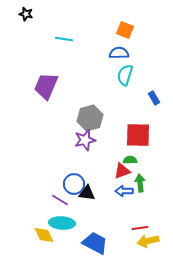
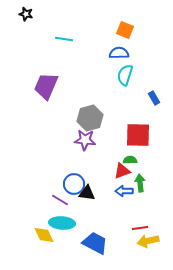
purple star: rotated 20 degrees clockwise
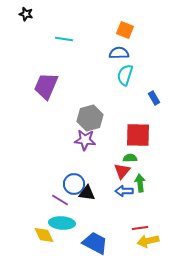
green semicircle: moved 2 px up
red triangle: rotated 30 degrees counterclockwise
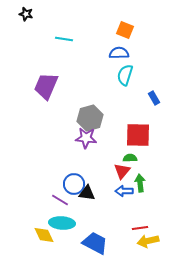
purple star: moved 1 px right, 2 px up
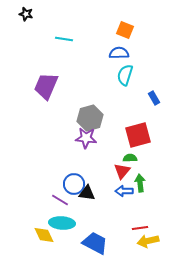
red square: rotated 16 degrees counterclockwise
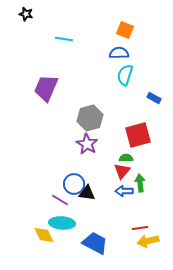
purple trapezoid: moved 2 px down
blue rectangle: rotated 32 degrees counterclockwise
purple star: moved 1 px right, 6 px down; rotated 25 degrees clockwise
green semicircle: moved 4 px left
